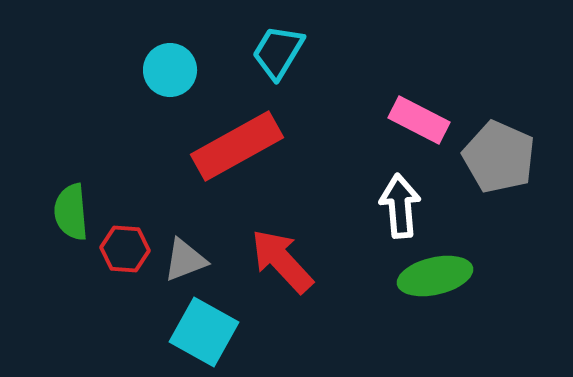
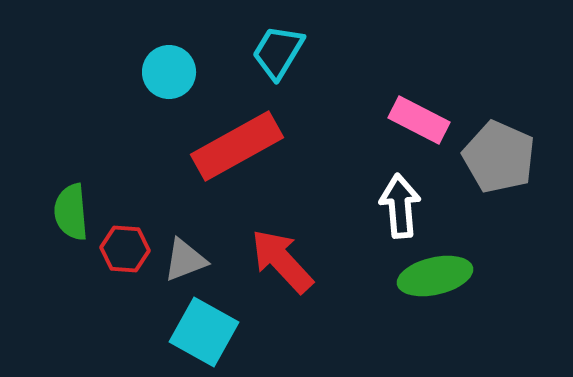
cyan circle: moved 1 px left, 2 px down
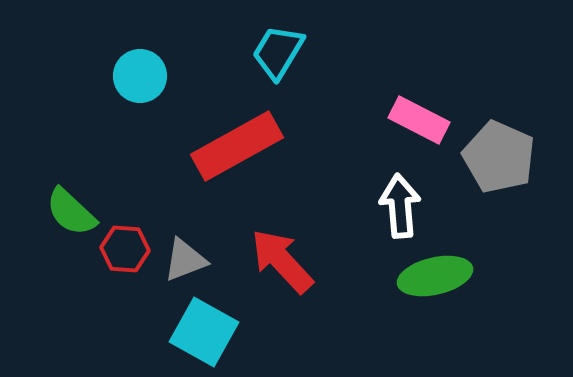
cyan circle: moved 29 px left, 4 px down
green semicircle: rotated 42 degrees counterclockwise
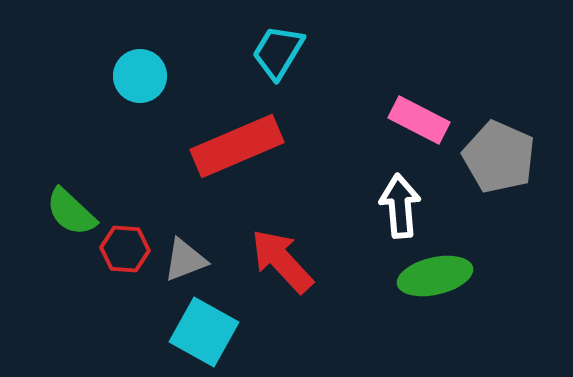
red rectangle: rotated 6 degrees clockwise
